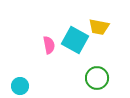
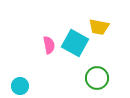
cyan square: moved 3 px down
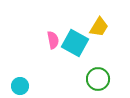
yellow trapezoid: rotated 70 degrees counterclockwise
pink semicircle: moved 4 px right, 5 px up
green circle: moved 1 px right, 1 px down
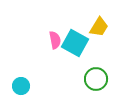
pink semicircle: moved 2 px right
green circle: moved 2 px left
cyan circle: moved 1 px right
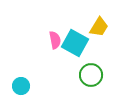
green circle: moved 5 px left, 4 px up
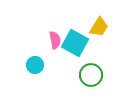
cyan circle: moved 14 px right, 21 px up
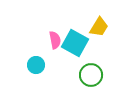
cyan circle: moved 1 px right
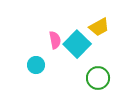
yellow trapezoid: rotated 30 degrees clockwise
cyan square: moved 2 px right, 1 px down; rotated 16 degrees clockwise
green circle: moved 7 px right, 3 px down
